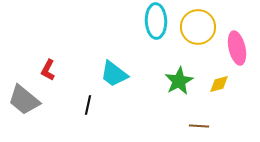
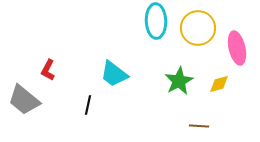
yellow circle: moved 1 px down
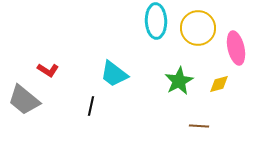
pink ellipse: moved 1 px left
red L-shape: rotated 85 degrees counterclockwise
black line: moved 3 px right, 1 px down
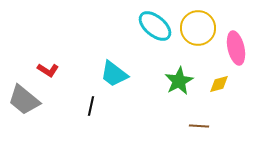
cyan ellipse: moved 1 px left, 5 px down; rotated 48 degrees counterclockwise
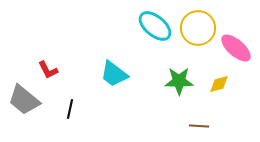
pink ellipse: rotated 36 degrees counterclockwise
red L-shape: rotated 30 degrees clockwise
green star: rotated 28 degrees clockwise
black line: moved 21 px left, 3 px down
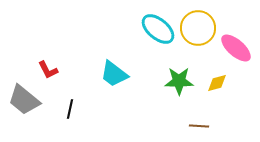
cyan ellipse: moved 3 px right, 3 px down
yellow diamond: moved 2 px left, 1 px up
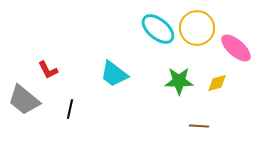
yellow circle: moved 1 px left
